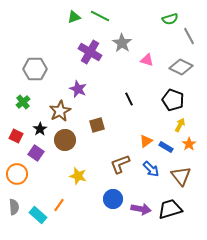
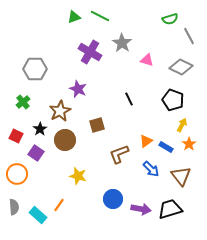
yellow arrow: moved 2 px right
brown L-shape: moved 1 px left, 10 px up
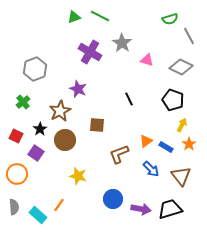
gray hexagon: rotated 20 degrees counterclockwise
brown square: rotated 21 degrees clockwise
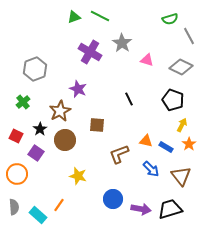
orange triangle: rotated 48 degrees clockwise
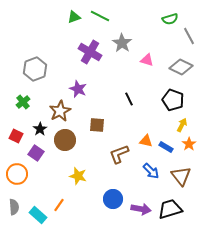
blue arrow: moved 2 px down
